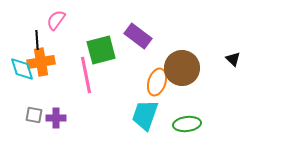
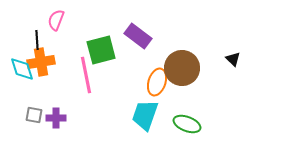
pink semicircle: rotated 15 degrees counterclockwise
green ellipse: rotated 28 degrees clockwise
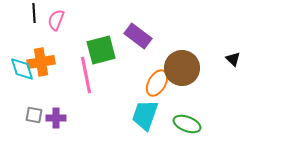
black line: moved 3 px left, 27 px up
orange ellipse: moved 1 px down; rotated 12 degrees clockwise
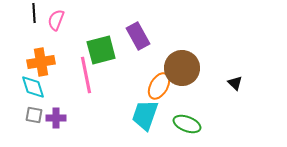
purple rectangle: rotated 24 degrees clockwise
black triangle: moved 2 px right, 24 px down
cyan diamond: moved 11 px right, 18 px down
orange ellipse: moved 2 px right, 3 px down
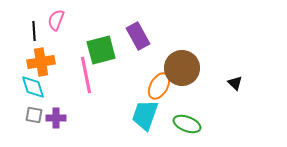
black line: moved 18 px down
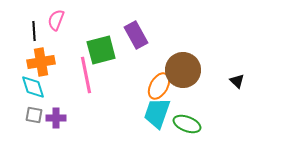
purple rectangle: moved 2 px left, 1 px up
brown circle: moved 1 px right, 2 px down
black triangle: moved 2 px right, 2 px up
cyan trapezoid: moved 12 px right, 2 px up
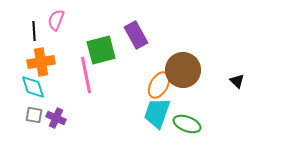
orange ellipse: moved 1 px up
purple cross: rotated 24 degrees clockwise
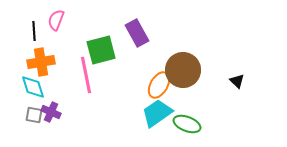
purple rectangle: moved 1 px right, 2 px up
cyan trapezoid: rotated 36 degrees clockwise
purple cross: moved 5 px left, 6 px up
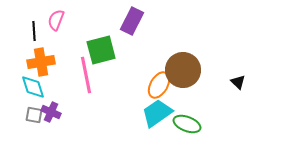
purple rectangle: moved 5 px left, 12 px up; rotated 56 degrees clockwise
black triangle: moved 1 px right, 1 px down
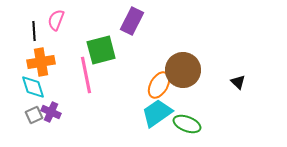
gray square: rotated 36 degrees counterclockwise
